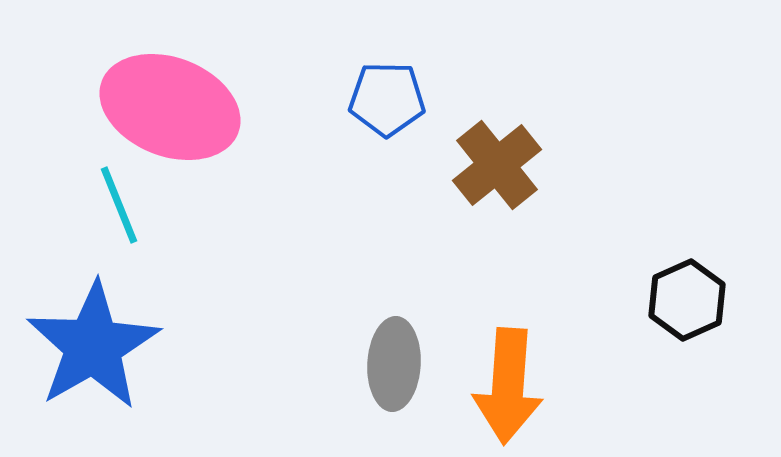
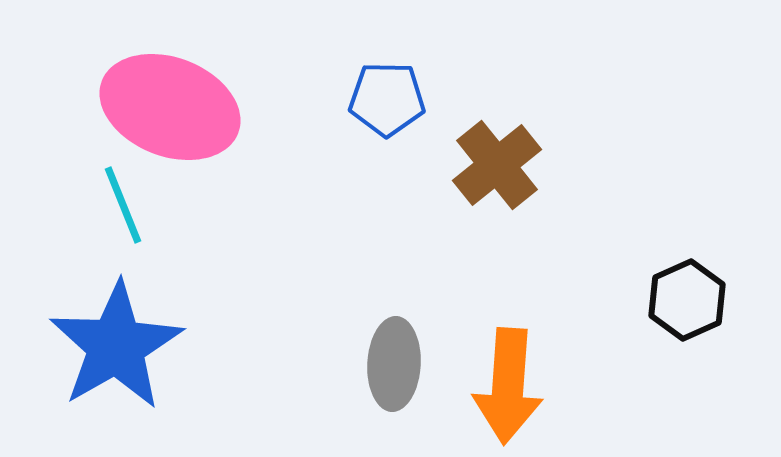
cyan line: moved 4 px right
blue star: moved 23 px right
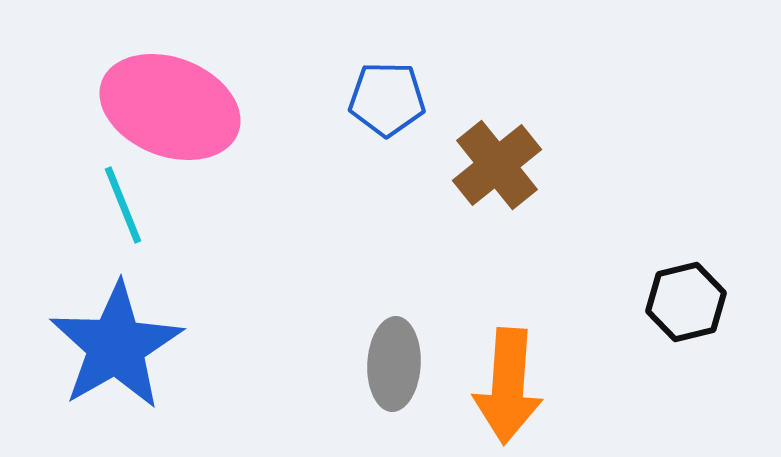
black hexagon: moved 1 px left, 2 px down; rotated 10 degrees clockwise
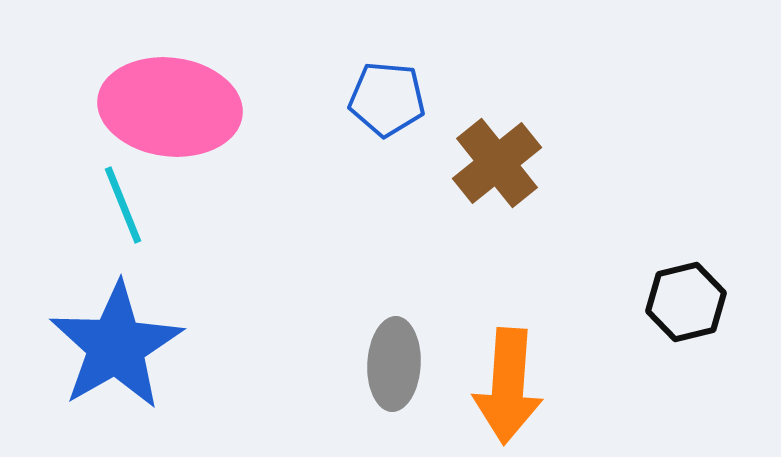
blue pentagon: rotated 4 degrees clockwise
pink ellipse: rotated 14 degrees counterclockwise
brown cross: moved 2 px up
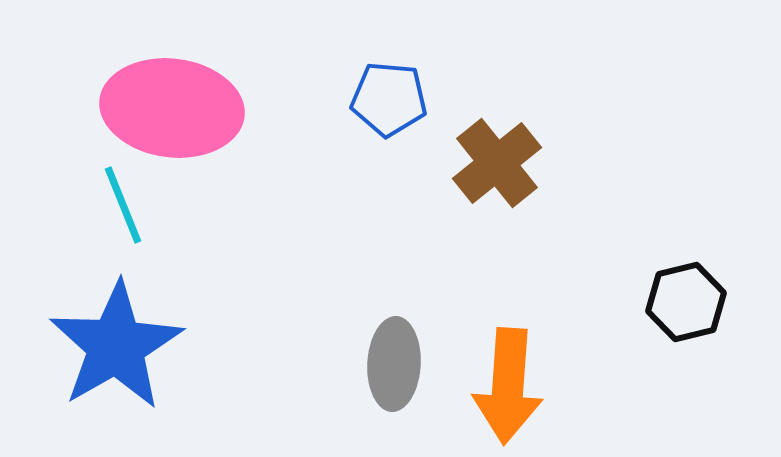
blue pentagon: moved 2 px right
pink ellipse: moved 2 px right, 1 px down
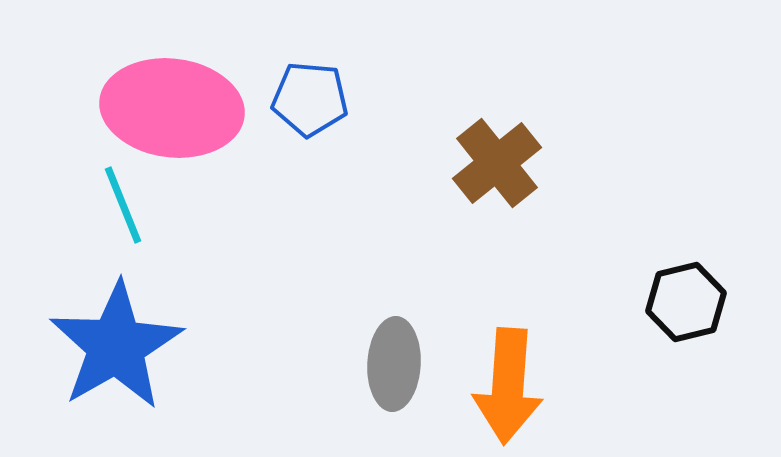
blue pentagon: moved 79 px left
